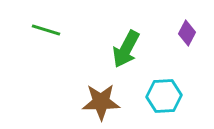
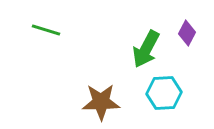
green arrow: moved 20 px right
cyan hexagon: moved 3 px up
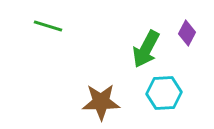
green line: moved 2 px right, 4 px up
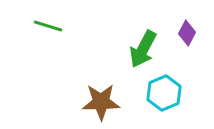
green arrow: moved 3 px left
cyan hexagon: rotated 20 degrees counterclockwise
